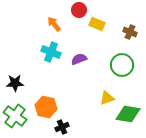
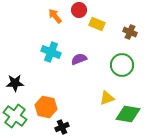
orange arrow: moved 1 px right, 8 px up
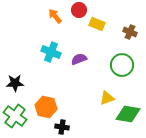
black cross: rotated 32 degrees clockwise
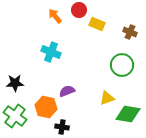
purple semicircle: moved 12 px left, 32 px down
